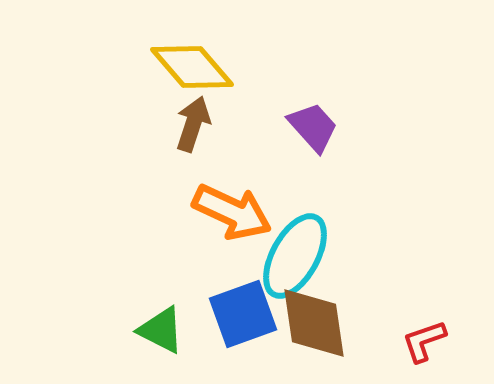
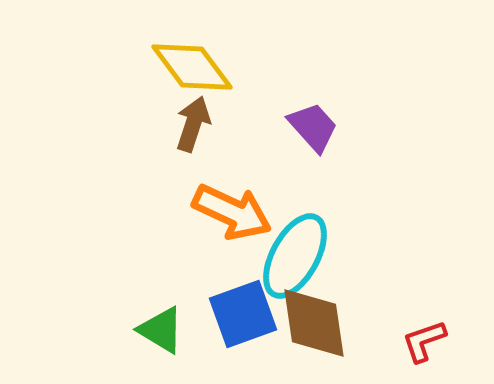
yellow diamond: rotated 4 degrees clockwise
green triangle: rotated 4 degrees clockwise
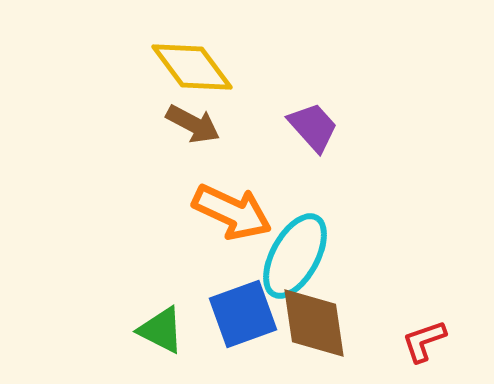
brown arrow: rotated 100 degrees clockwise
green triangle: rotated 4 degrees counterclockwise
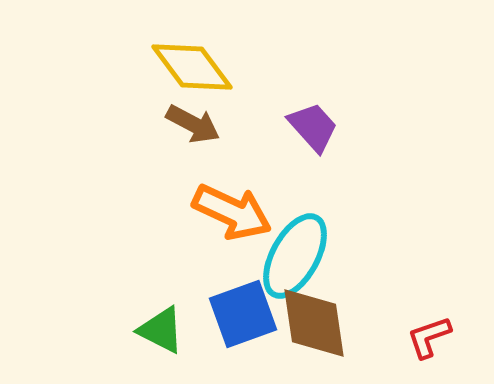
red L-shape: moved 5 px right, 4 px up
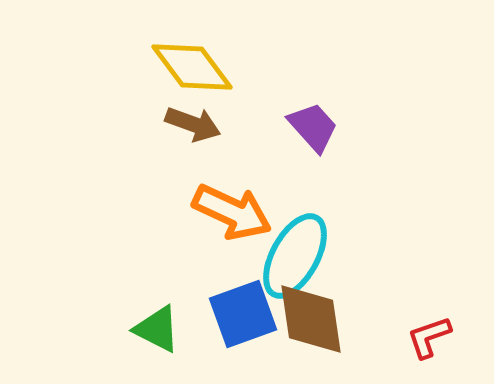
brown arrow: rotated 8 degrees counterclockwise
brown diamond: moved 3 px left, 4 px up
green triangle: moved 4 px left, 1 px up
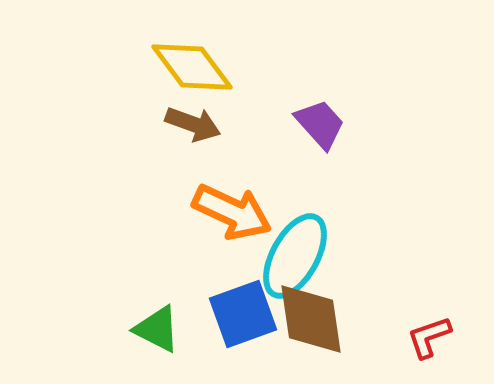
purple trapezoid: moved 7 px right, 3 px up
